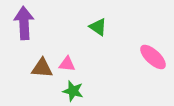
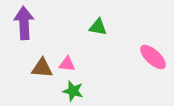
green triangle: rotated 24 degrees counterclockwise
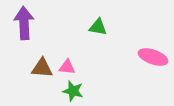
pink ellipse: rotated 24 degrees counterclockwise
pink triangle: moved 3 px down
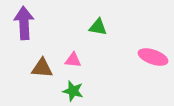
pink triangle: moved 6 px right, 7 px up
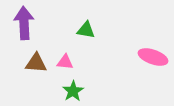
green triangle: moved 12 px left, 3 px down
pink triangle: moved 8 px left, 2 px down
brown triangle: moved 6 px left, 5 px up
green star: rotated 25 degrees clockwise
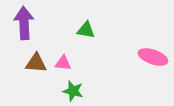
pink triangle: moved 2 px left, 1 px down
green star: rotated 25 degrees counterclockwise
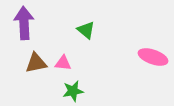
green triangle: rotated 30 degrees clockwise
brown triangle: rotated 15 degrees counterclockwise
green star: rotated 25 degrees counterclockwise
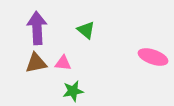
purple arrow: moved 13 px right, 5 px down
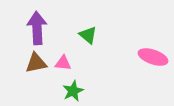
green triangle: moved 2 px right, 5 px down
green star: rotated 15 degrees counterclockwise
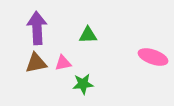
green triangle: rotated 42 degrees counterclockwise
pink triangle: rotated 18 degrees counterclockwise
green star: moved 10 px right, 7 px up; rotated 20 degrees clockwise
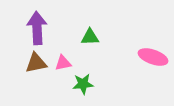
green triangle: moved 2 px right, 2 px down
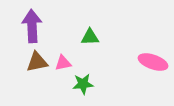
purple arrow: moved 5 px left, 2 px up
pink ellipse: moved 5 px down
brown triangle: moved 1 px right, 1 px up
